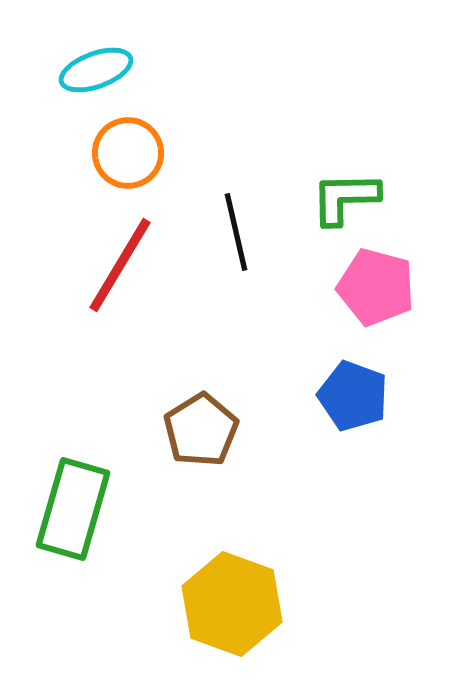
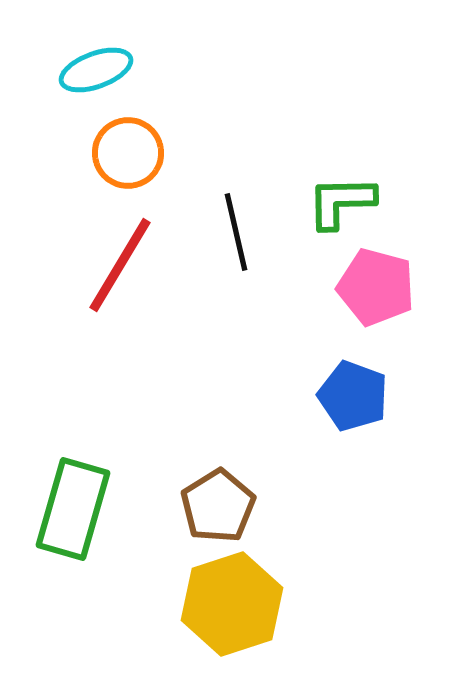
green L-shape: moved 4 px left, 4 px down
brown pentagon: moved 17 px right, 76 px down
yellow hexagon: rotated 22 degrees clockwise
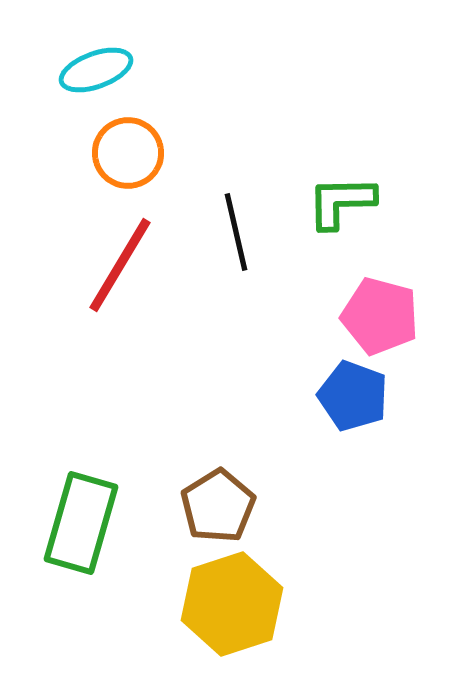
pink pentagon: moved 4 px right, 29 px down
green rectangle: moved 8 px right, 14 px down
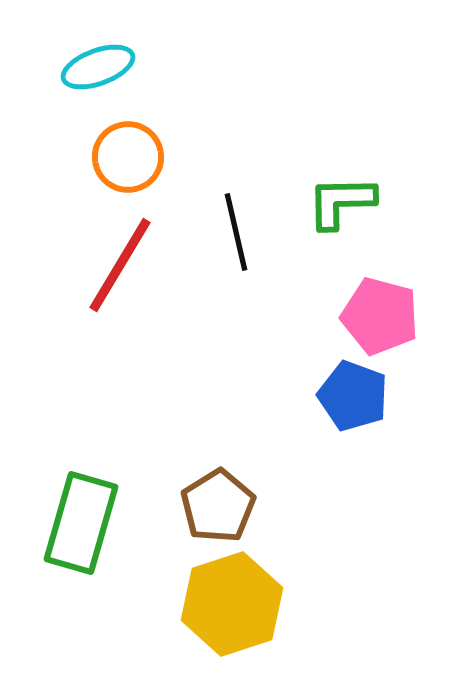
cyan ellipse: moved 2 px right, 3 px up
orange circle: moved 4 px down
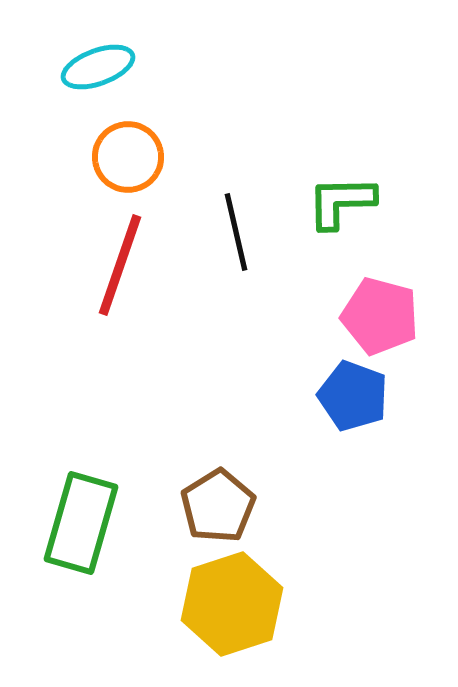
red line: rotated 12 degrees counterclockwise
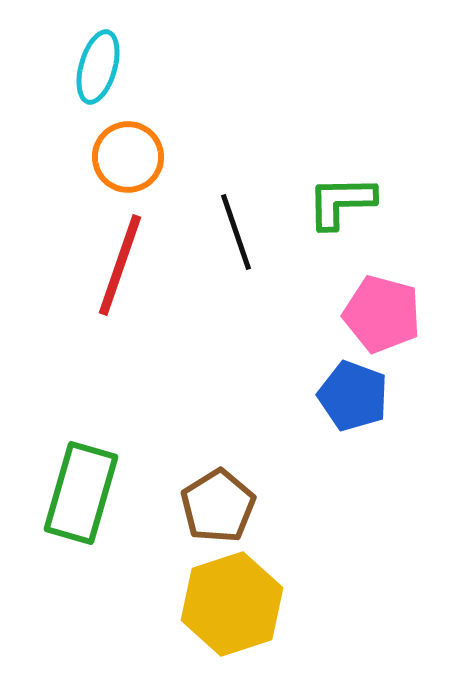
cyan ellipse: rotated 54 degrees counterclockwise
black line: rotated 6 degrees counterclockwise
pink pentagon: moved 2 px right, 2 px up
green rectangle: moved 30 px up
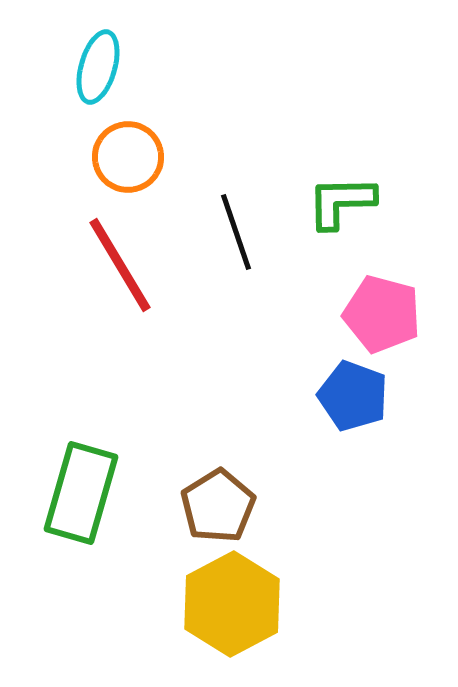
red line: rotated 50 degrees counterclockwise
yellow hexagon: rotated 10 degrees counterclockwise
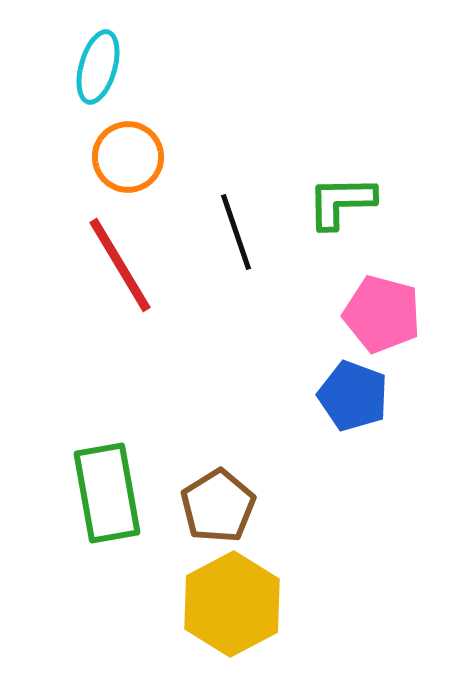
green rectangle: moved 26 px right; rotated 26 degrees counterclockwise
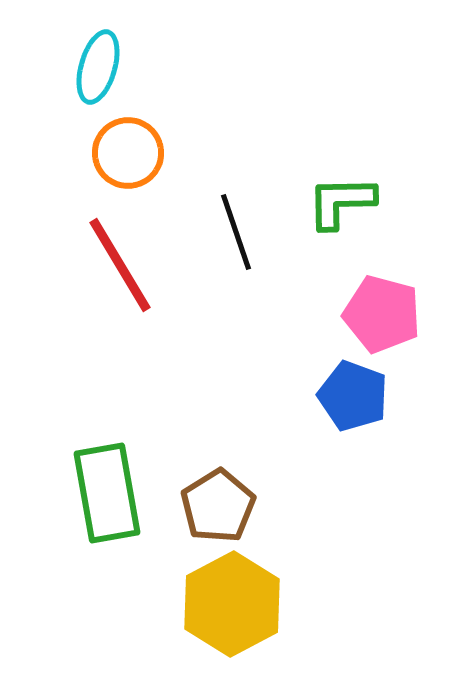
orange circle: moved 4 px up
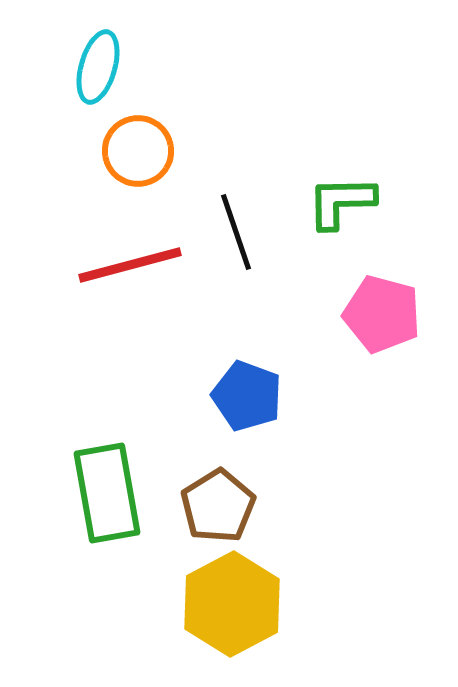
orange circle: moved 10 px right, 2 px up
red line: moved 10 px right; rotated 74 degrees counterclockwise
blue pentagon: moved 106 px left
